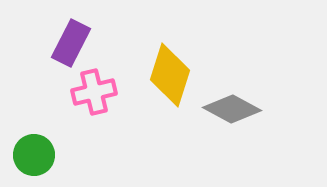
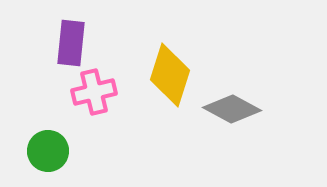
purple rectangle: rotated 21 degrees counterclockwise
green circle: moved 14 px right, 4 px up
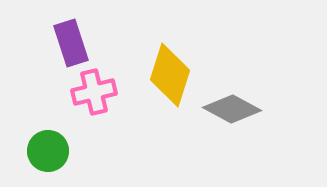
purple rectangle: rotated 24 degrees counterclockwise
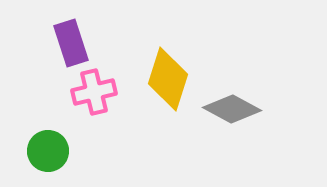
yellow diamond: moved 2 px left, 4 px down
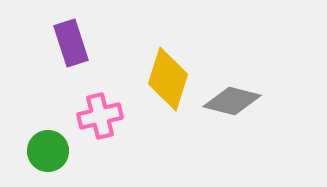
pink cross: moved 6 px right, 24 px down
gray diamond: moved 8 px up; rotated 14 degrees counterclockwise
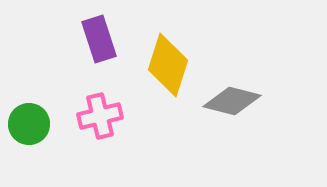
purple rectangle: moved 28 px right, 4 px up
yellow diamond: moved 14 px up
green circle: moved 19 px left, 27 px up
